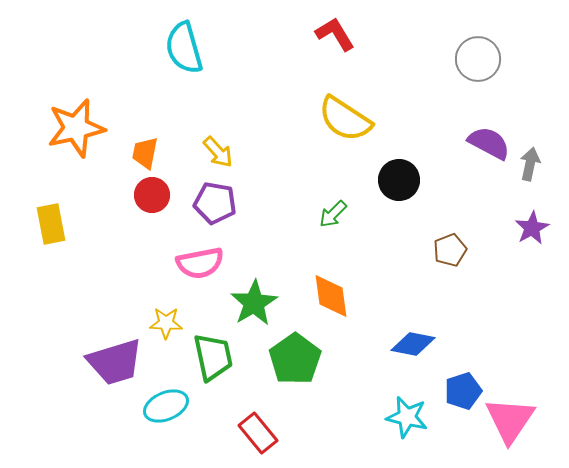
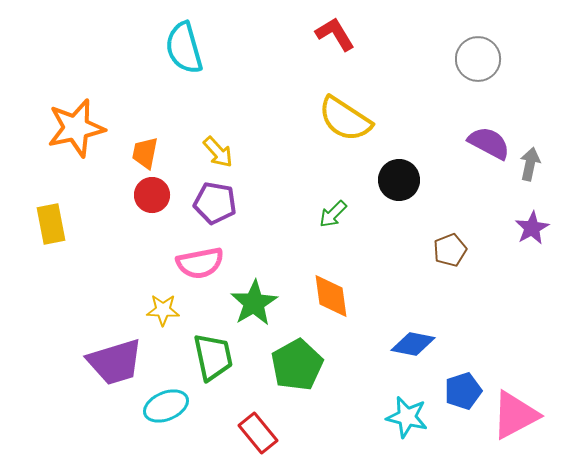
yellow star: moved 3 px left, 13 px up
green pentagon: moved 2 px right, 6 px down; rotated 6 degrees clockwise
pink triangle: moved 5 px right, 5 px up; rotated 28 degrees clockwise
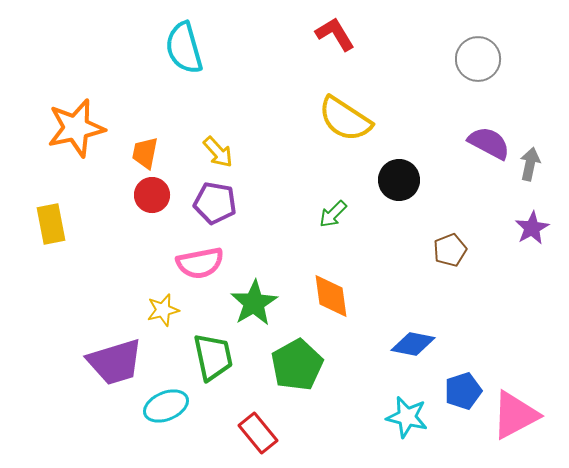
yellow star: rotated 16 degrees counterclockwise
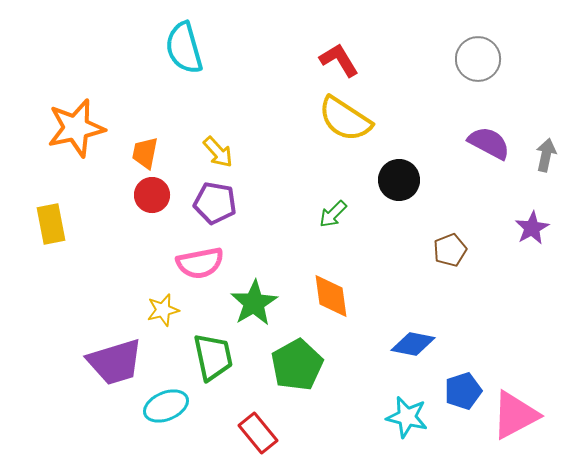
red L-shape: moved 4 px right, 26 px down
gray arrow: moved 16 px right, 9 px up
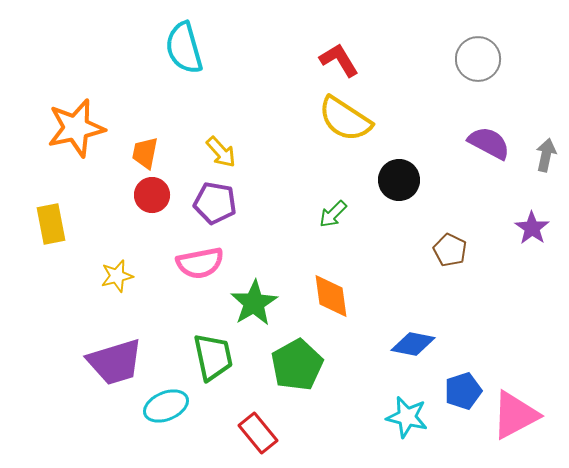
yellow arrow: moved 3 px right
purple star: rotated 8 degrees counterclockwise
brown pentagon: rotated 24 degrees counterclockwise
yellow star: moved 46 px left, 34 px up
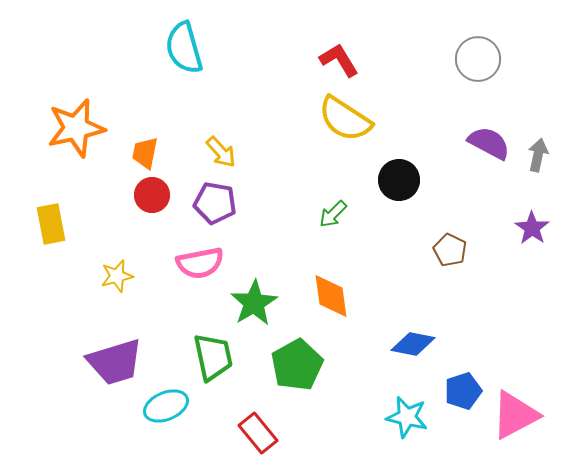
gray arrow: moved 8 px left
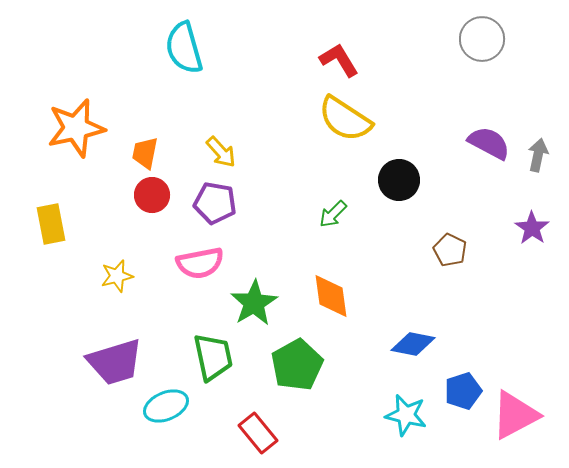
gray circle: moved 4 px right, 20 px up
cyan star: moved 1 px left, 2 px up
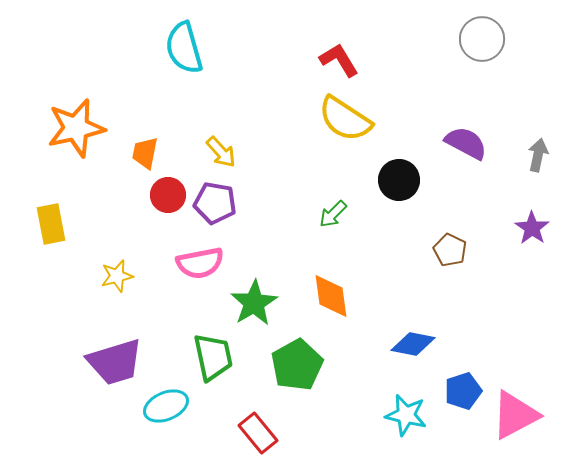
purple semicircle: moved 23 px left
red circle: moved 16 px right
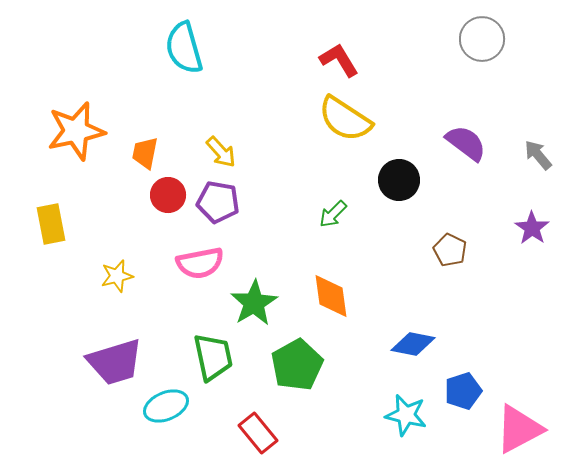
orange star: moved 3 px down
purple semicircle: rotated 9 degrees clockwise
gray arrow: rotated 52 degrees counterclockwise
purple pentagon: moved 3 px right, 1 px up
pink triangle: moved 4 px right, 14 px down
